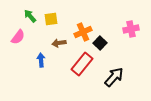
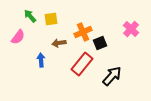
pink cross: rotated 35 degrees counterclockwise
black square: rotated 24 degrees clockwise
black arrow: moved 2 px left, 1 px up
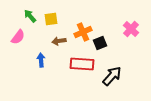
brown arrow: moved 2 px up
red rectangle: rotated 55 degrees clockwise
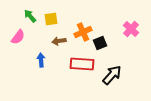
black arrow: moved 1 px up
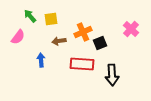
black arrow: rotated 135 degrees clockwise
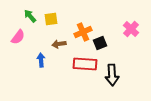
brown arrow: moved 3 px down
red rectangle: moved 3 px right
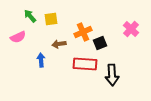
pink semicircle: rotated 28 degrees clockwise
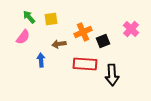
green arrow: moved 1 px left, 1 px down
pink semicircle: moved 5 px right; rotated 28 degrees counterclockwise
black square: moved 3 px right, 2 px up
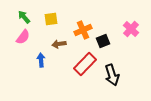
green arrow: moved 5 px left
orange cross: moved 2 px up
red rectangle: rotated 50 degrees counterclockwise
black arrow: rotated 15 degrees counterclockwise
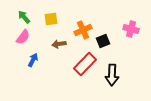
pink cross: rotated 28 degrees counterclockwise
blue arrow: moved 8 px left; rotated 32 degrees clockwise
black arrow: rotated 20 degrees clockwise
